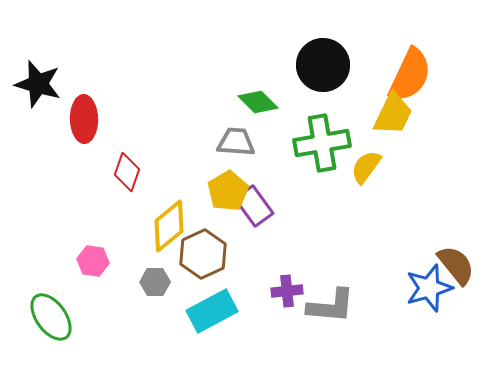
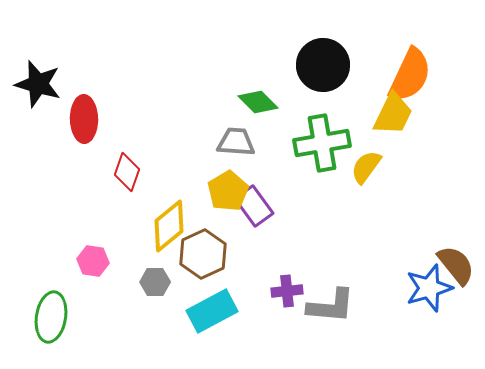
green ellipse: rotated 45 degrees clockwise
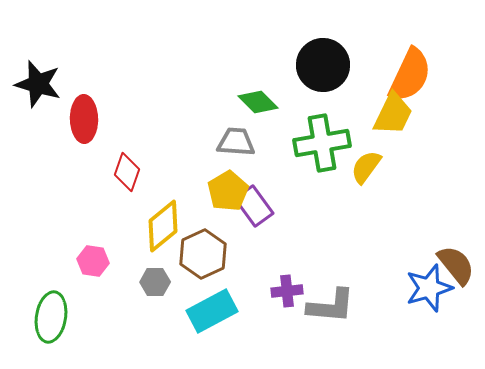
yellow diamond: moved 6 px left
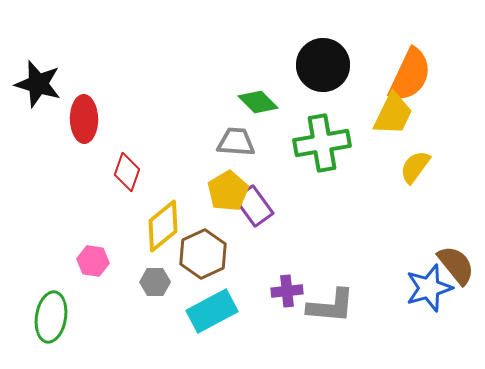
yellow semicircle: moved 49 px right
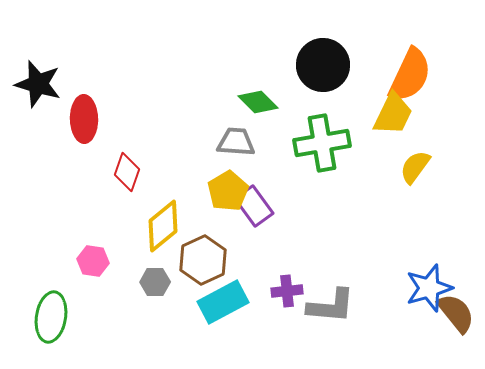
brown hexagon: moved 6 px down
brown semicircle: moved 48 px down
cyan rectangle: moved 11 px right, 9 px up
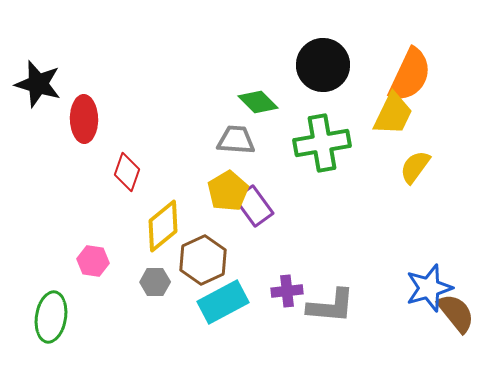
gray trapezoid: moved 2 px up
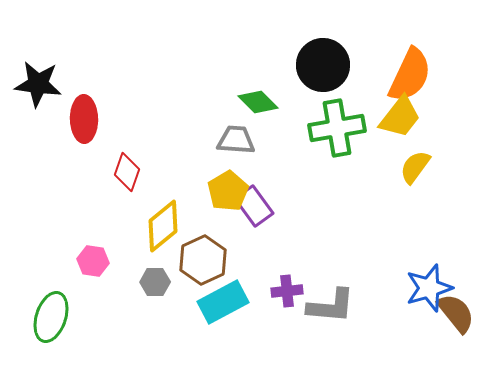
black star: rotated 9 degrees counterclockwise
yellow trapezoid: moved 7 px right, 3 px down; rotated 12 degrees clockwise
green cross: moved 15 px right, 15 px up
green ellipse: rotated 9 degrees clockwise
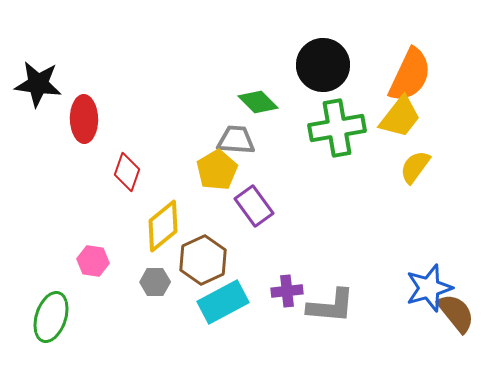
yellow pentagon: moved 11 px left, 21 px up
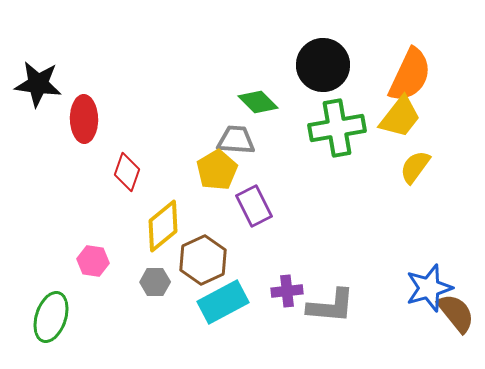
purple rectangle: rotated 9 degrees clockwise
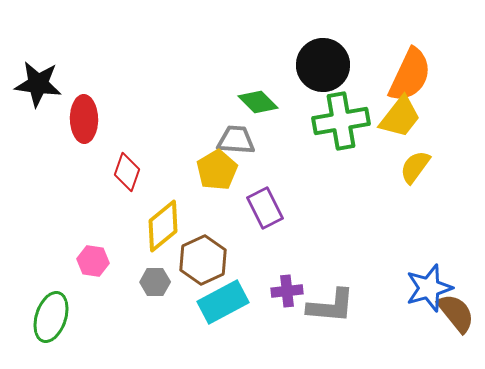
green cross: moved 4 px right, 7 px up
purple rectangle: moved 11 px right, 2 px down
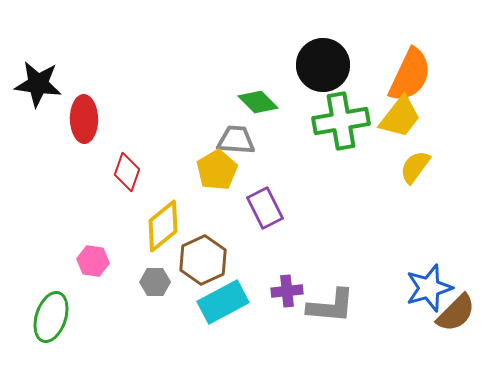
brown semicircle: rotated 84 degrees clockwise
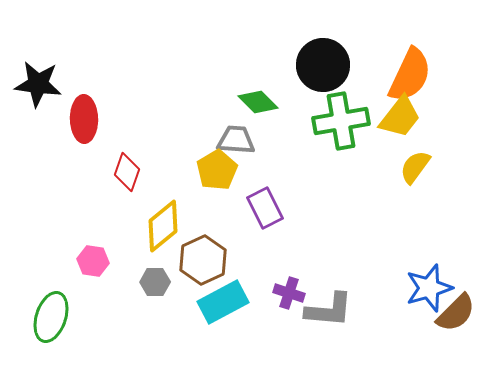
purple cross: moved 2 px right, 2 px down; rotated 24 degrees clockwise
gray L-shape: moved 2 px left, 4 px down
